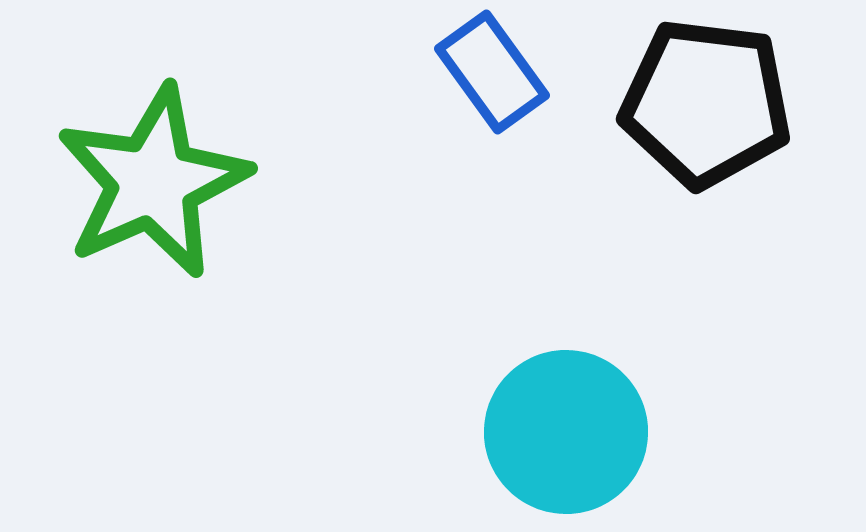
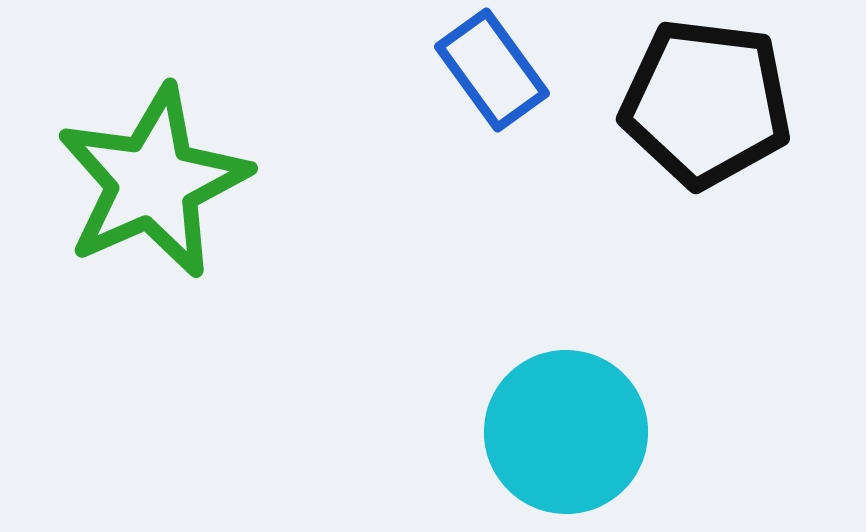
blue rectangle: moved 2 px up
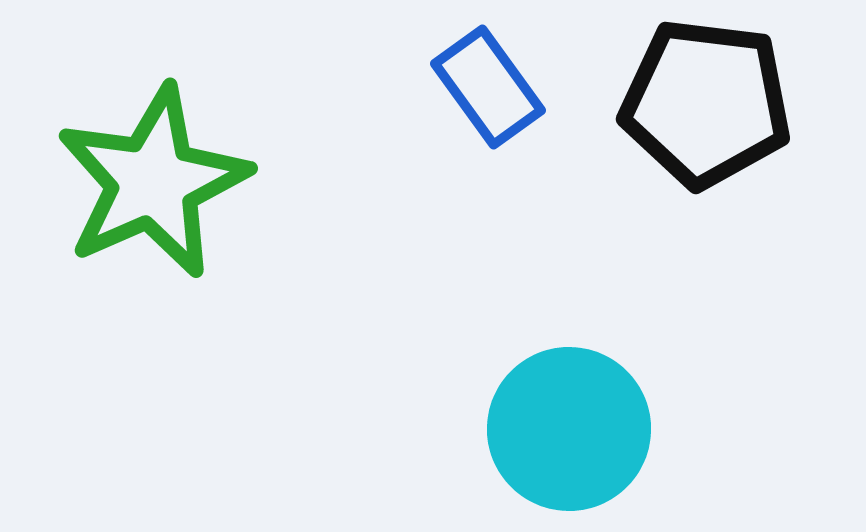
blue rectangle: moved 4 px left, 17 px down
cyan circle: moved 3 px right, 3 px up
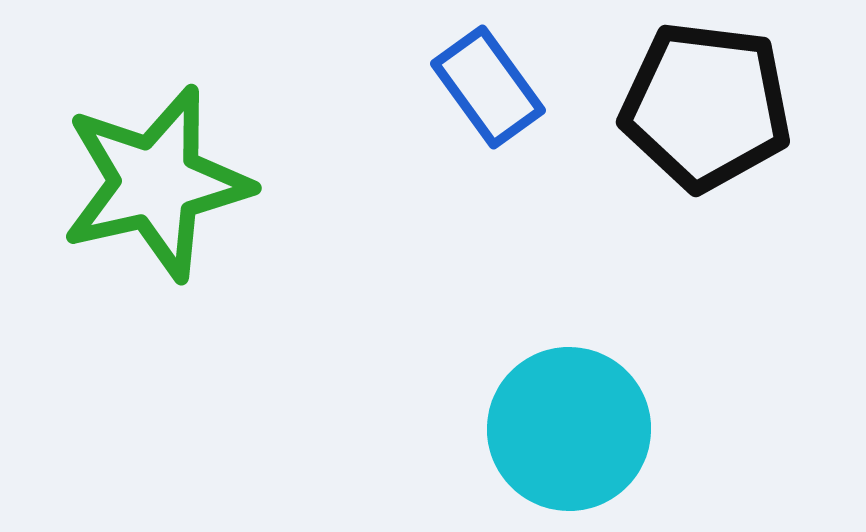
black pentagon: moved 3 px down
green star: moved 3 px right, 1 px down; rotated 11 degrees clockwise
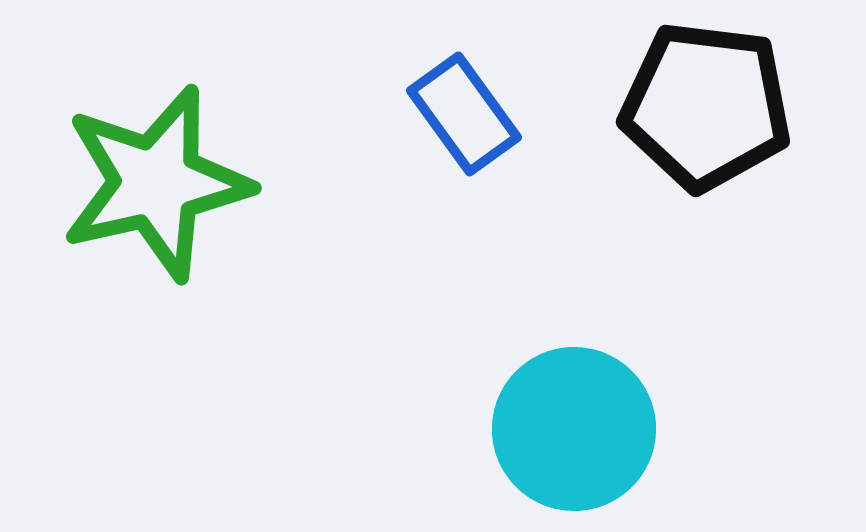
blue rectangle: moved 24 px left, 27 px down
cyan circle: moved 5 px right
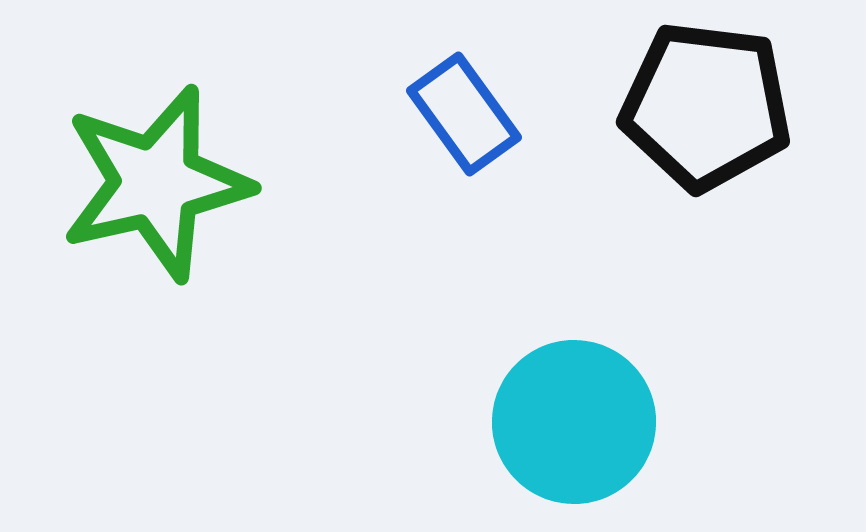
cyan circle: moved 7 px up
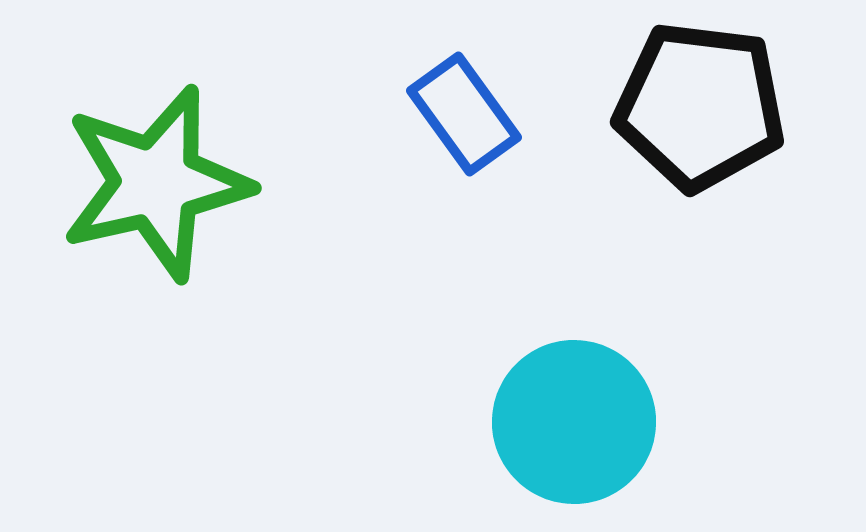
black pentagon: moved 6 px left
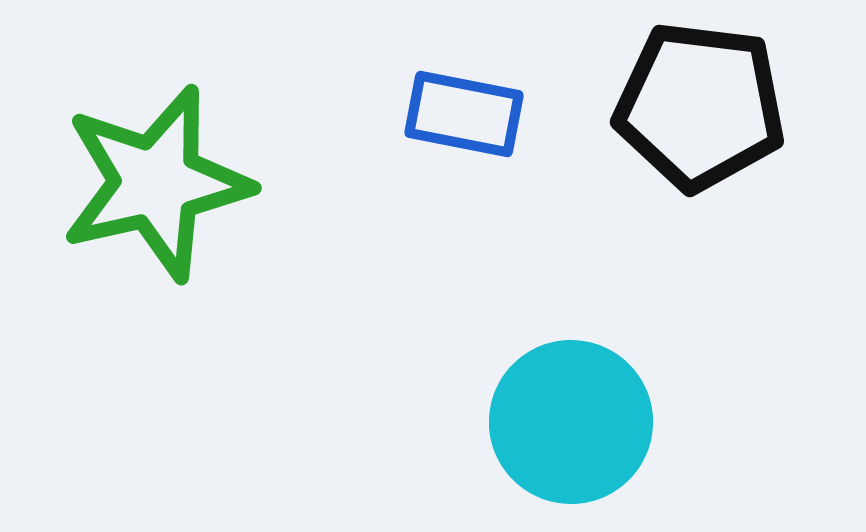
blue rectangle: rotated 43 degrees counterclockwise
cyan circle: moved 3 px left
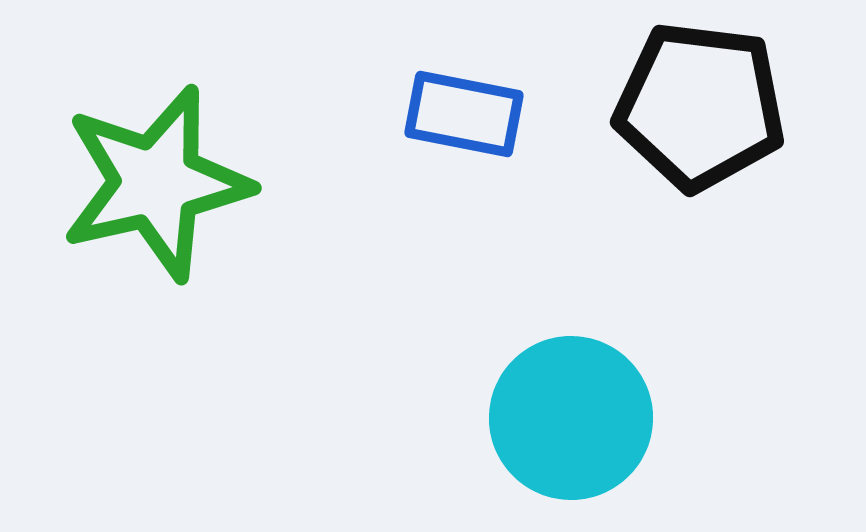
cyan circle: moved 4 px up
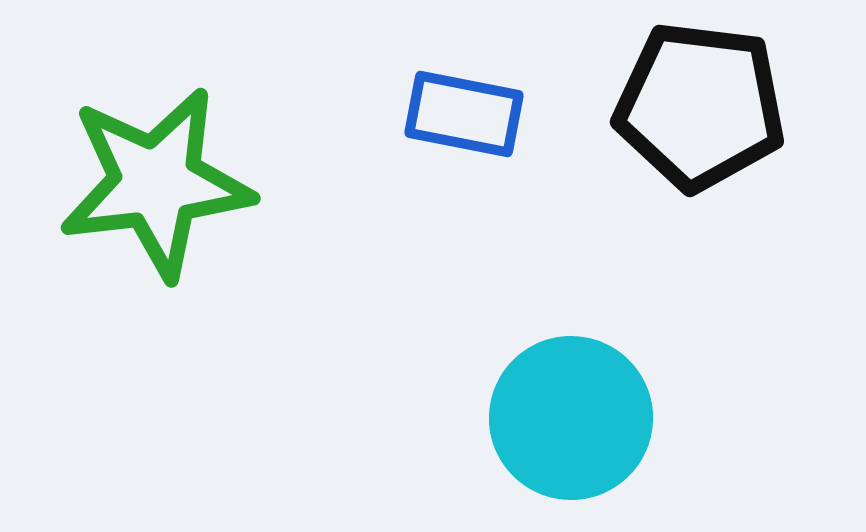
green star: rotated 6 degrees clockwise
